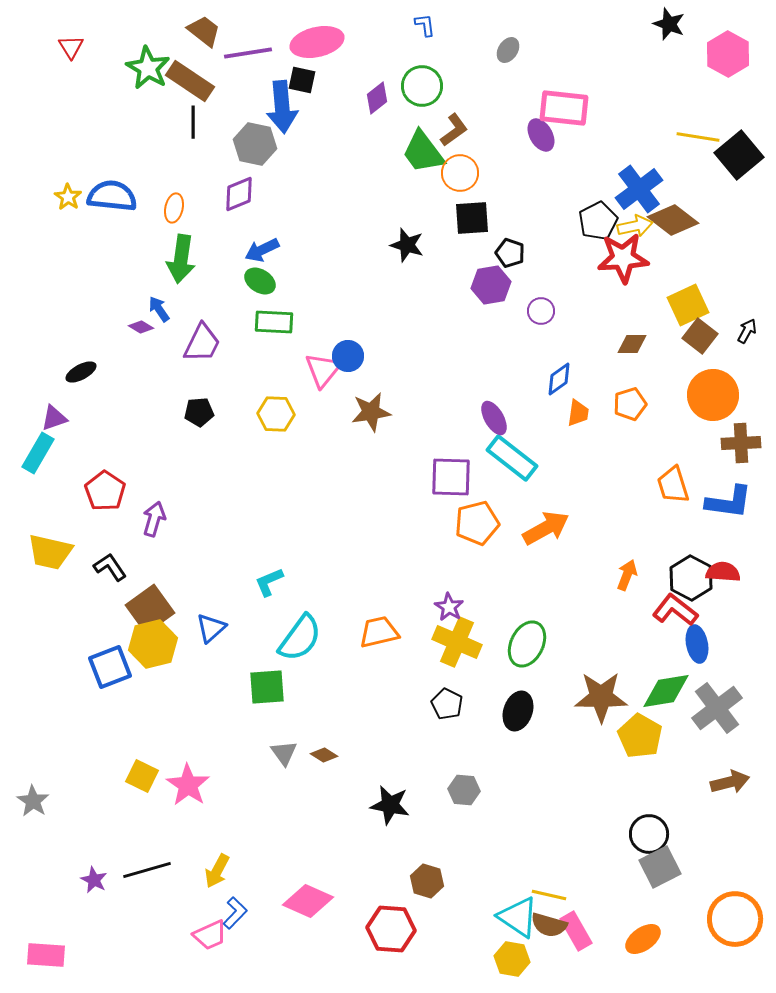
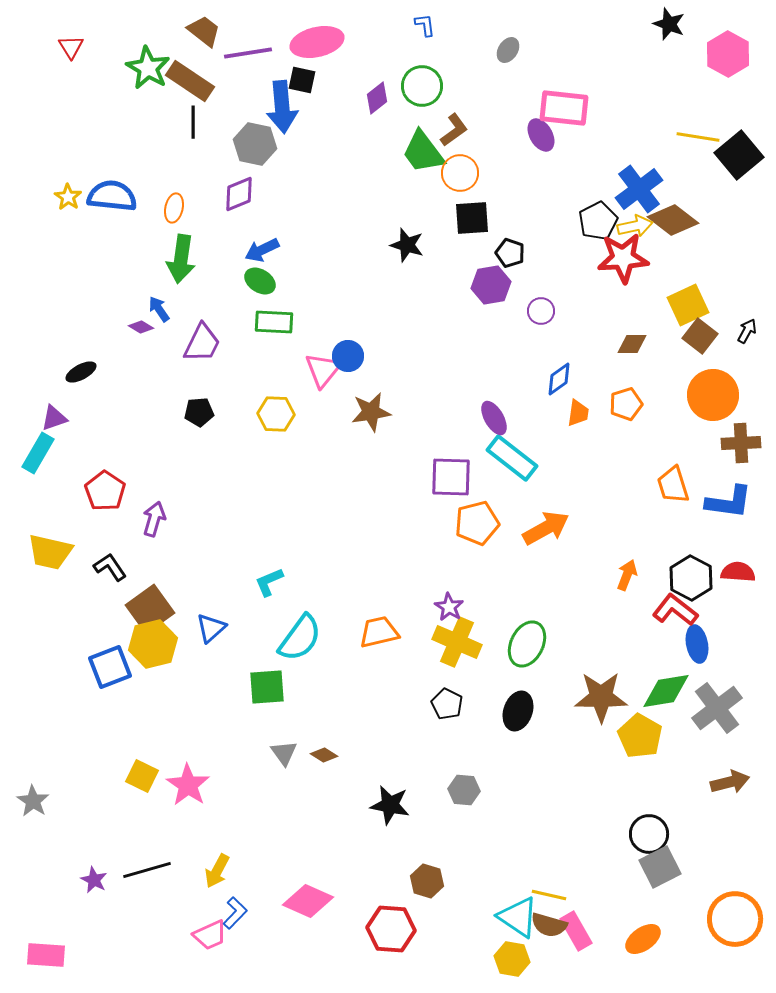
orange pentagon at (630, 404): moved 4 px left
red semicircle at (723, 572): moved 15 px right
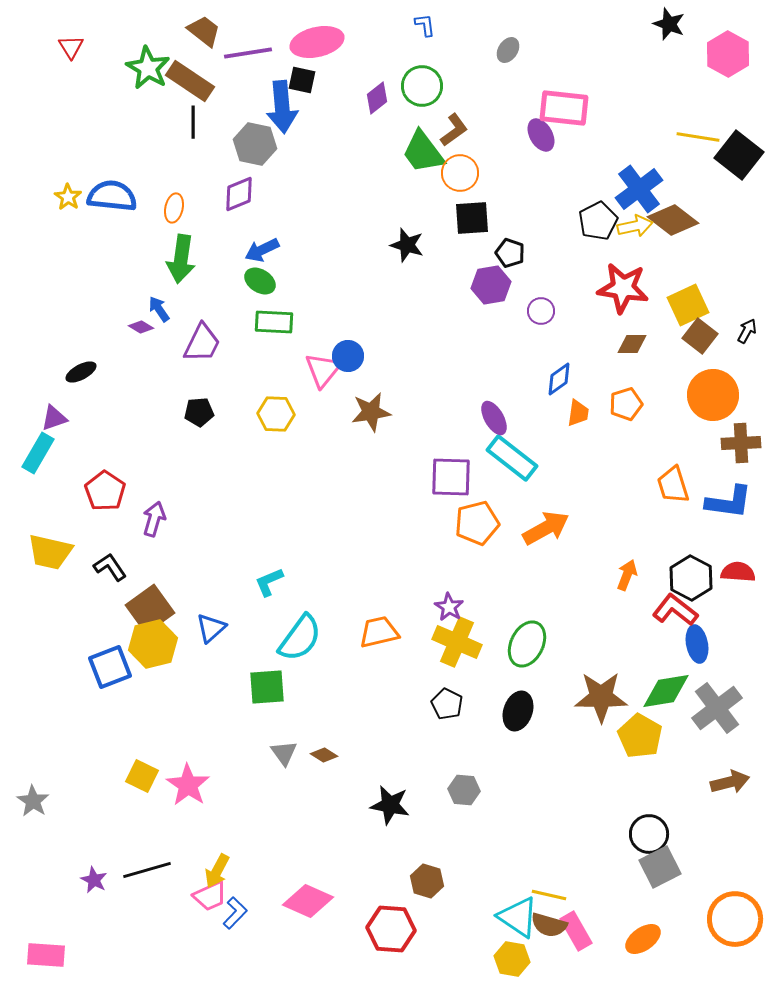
black square at (739, 155): rotated 12 degrees counterclockwise
red star at (623, 258): moved 30 px down; rotated 12 degrees clockwise
pink trapezoid at (210, 935): moved 39 px up
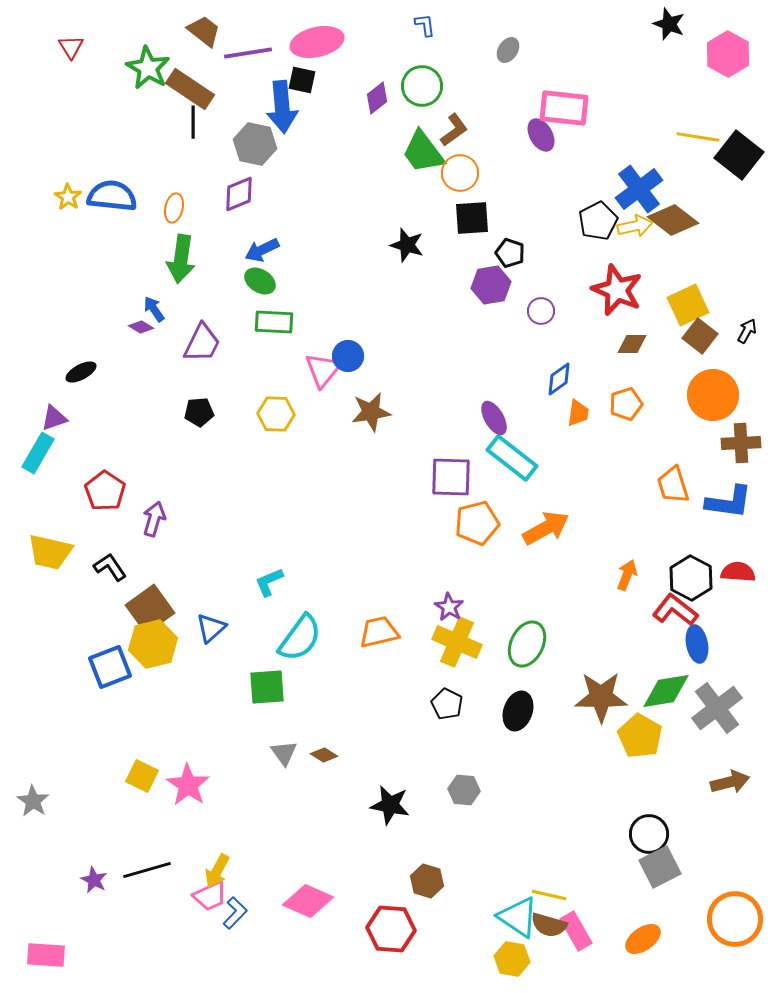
brown rectangle at (190, 81): moved 8 px down
red star at (623, 288): moved 6 px left, 2 px down; rotated 15 degrees clockwise
blue arrow at (159, 309): moved 5 px left
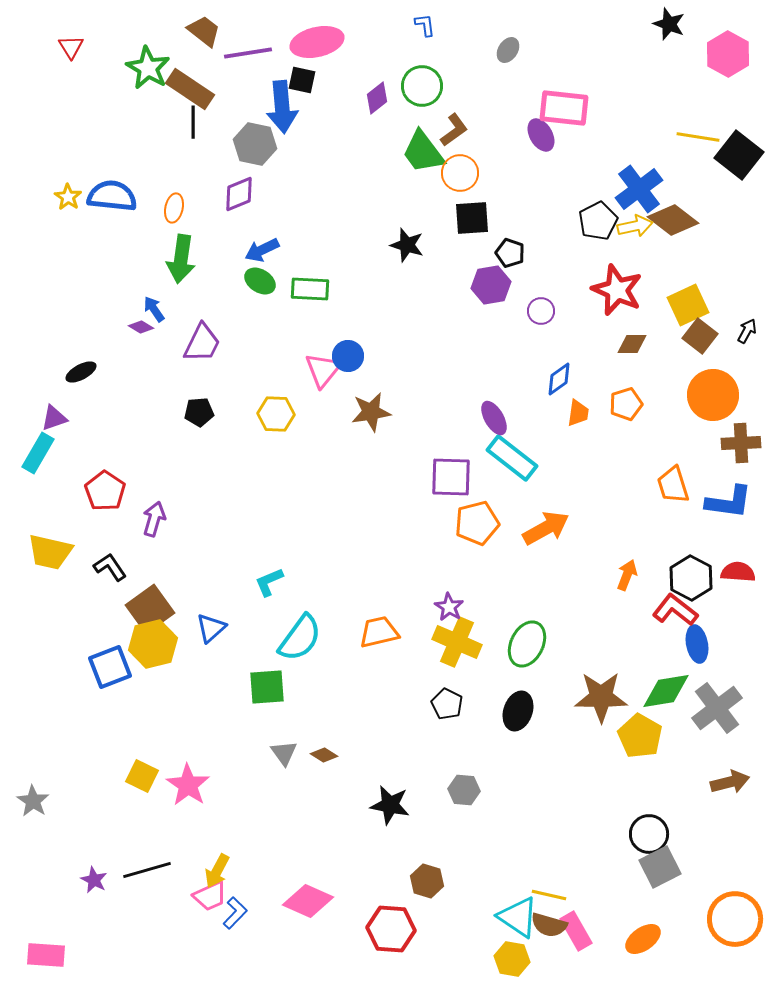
green rectangle at (274, 322): moved 36 px right, 33 px up
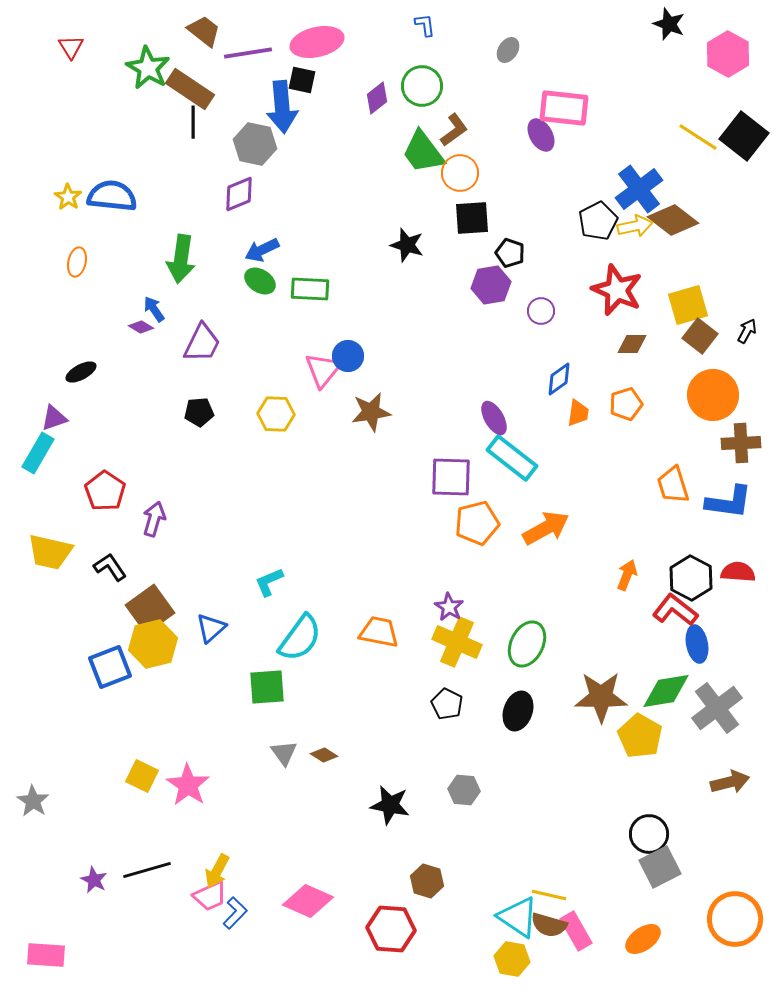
yellow line at (698, 137): rotated 24 degrees clockwise
black square at (739, 155): moved 5 px right, 19 px up
orange ellipse at (174, 208): moved 97 px left, 54 px down
yellow square at (688, 305): rotated 9 degrees clockwise
orange trapezoid at (379, 632): rotated 24 degrees clockwise
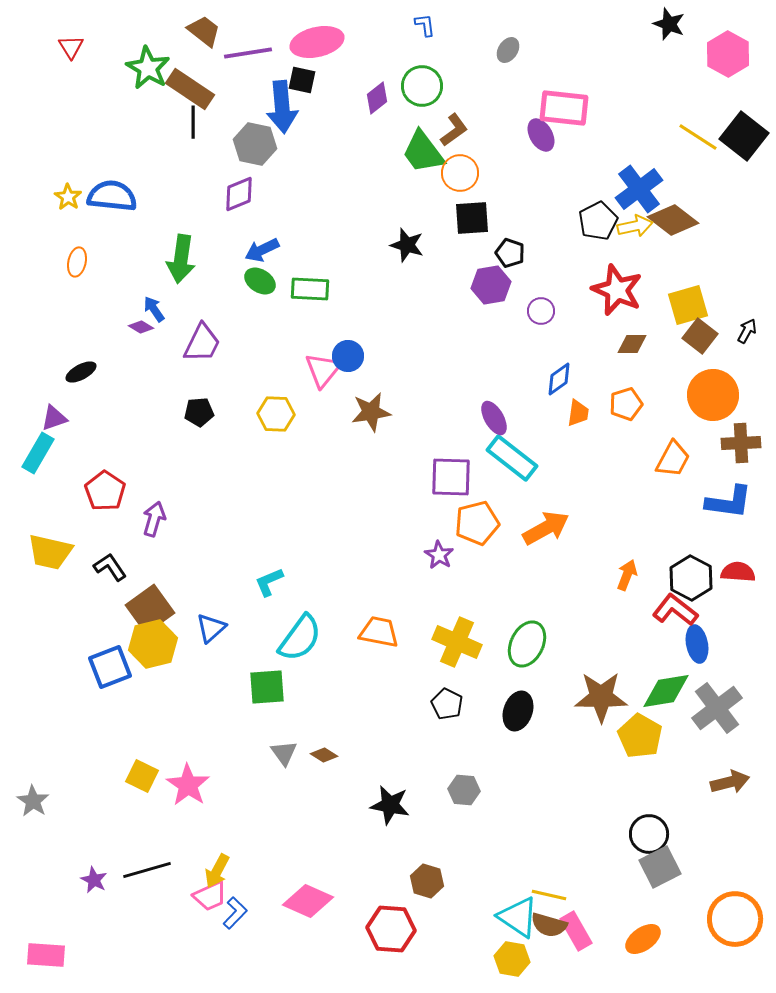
orange trapezoid at (673, 485): moved 26 px up; rotated 135 degrees counterclockwise
purple star at (449, 607): moved 10 px left, 52 px up
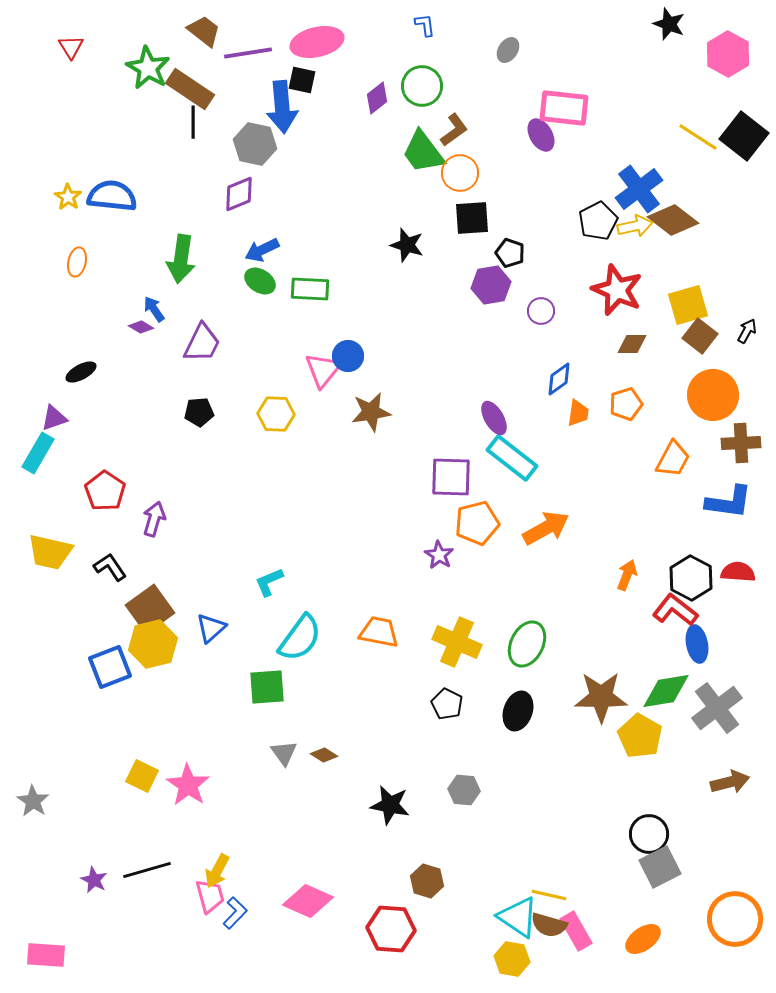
pink trapezoid at (210, 896): rotated 81 degrees counterclockwise
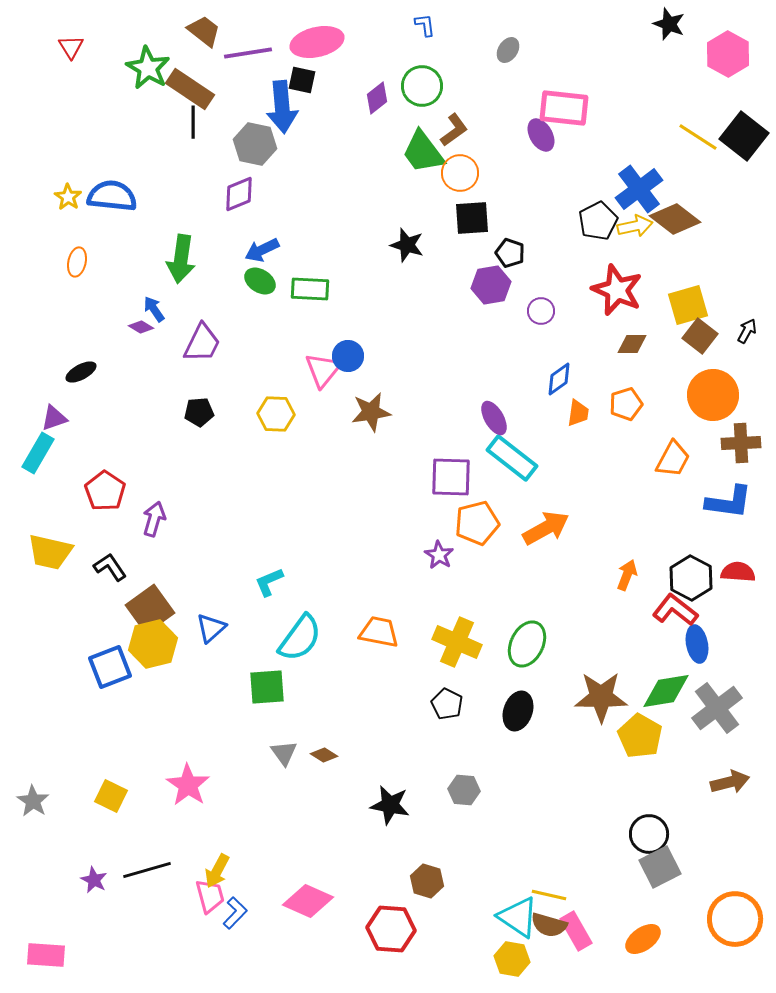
brown diamond at (673, 220): moved 2 px right, 1 px up
yellow square at (142, 776): moved 31 px left, 20 px down
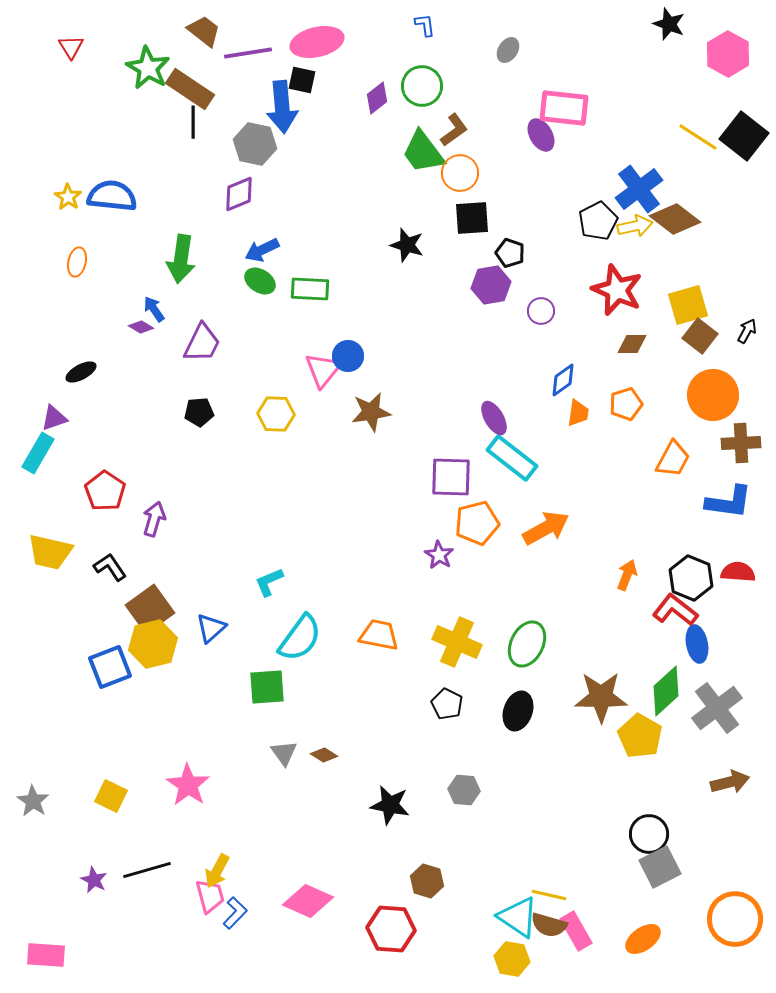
blue diamond at (559, 379): moved 4 px right, 1 px down
black hexagon at (691, 578): rotated 6 degrees counterclockwise
orange trapezoid at (379, 632): moved 3 px down
green diamond at (666, 691): rotated 33 degrees counterclockwise
